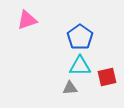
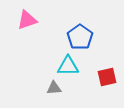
cyan triangle: moved 12 px left
gray triangle: moved 16 px left
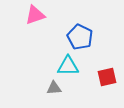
pink triangle: moved 8 px right, 5 px up
blue pentagon: rotated 10 degrees counterclockwise
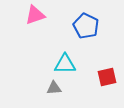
blue pentagon: moved 6 px right, 11 px up
cyan triangle: moved 3 px left, 2 px up
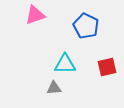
red square: moved 10 px up
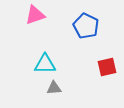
cyan triangle: moved 20 px left
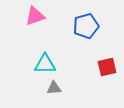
pink triangle: moved 1 px down
blue pentagon: rotated 30 degrees clockwise
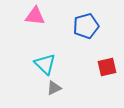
pink triangle: rotated 25 degrees clockwise
cyan triangle: rotated 45 degrees clockwise
gray triangle: rotated 21 degrees counterclockwise
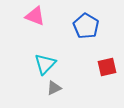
pink triangle: rotated 15 degrees clockwise
blue pentagon: rotated 25 degrees counterclockwise
cyan triangle: rotated 30 degrees clockwise
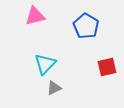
pink triangle: rotated 35 degrees counterclockwise
